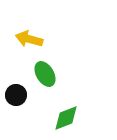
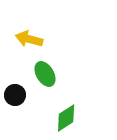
black circle: moved 1 px left
green diamond: rotated 12 degrees counterclockwise
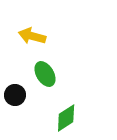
yellow arrow: moved 3 px right, 3 px up
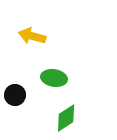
green ellipse: moved 9 px right, 4 px down; rotated 50 degrees counterclockwise
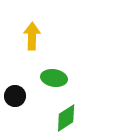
yellow arrow: rotated 76 degrees clockwise
black circle: moved 1 px down
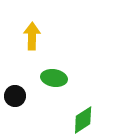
green diamond: moved 17 px right, 2 px down
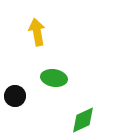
yellow arrow: moved 5 px right, 4 px up; rotated 12 degrees counterclockwise
green diamond: rotated 8 degrees clockwise
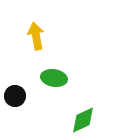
yellow arrow: moved 1 px left, 4 px down
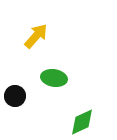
yellow arrow: rotated 52 degrees clockwise
green diamond: moved 1 px left, 2 px down
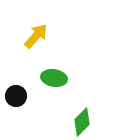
black circle: moved 1 px right
green diamond: rotated 20 degrees counterclockwise
